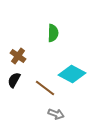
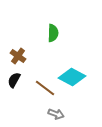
cyan diamond: moved 3 px down
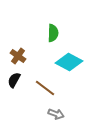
cyan diamond: moved 3 px left, 15 px up
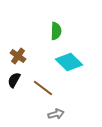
green semicircle: moved 3 px right, 2 px up
cyan diamond: rotated 16 degrees clockwise
brown line: moved 2 px left
gray arrow: rotated 35 degrees counterclockwise
